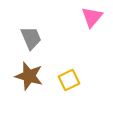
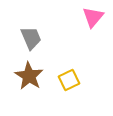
pink triangle: moved 1 px right
brown star: rotated 16 degrees clockwise
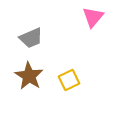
gray trapezoid: rotated 90 degrees clockwise
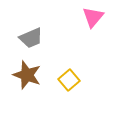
brown star: moved 2 px left, 1 px up; rotated 12 degrees counterclockwise
yellow square: rotated 15 degrees counterclockwise
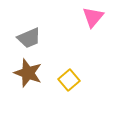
gray trapezoid: moved 2 px left
brown star: moved 1 px right, 2 px up
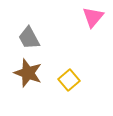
gray trapezoid: rotated 85 degrees clockwise
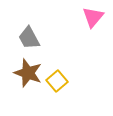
yellow square: moved 12 px left, 1 px down
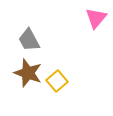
pink triangle: moved 3 px right, 1 px down
gray trapezoid: moved 2 px down
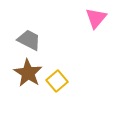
gray trapezoid: rotated 145 degrees clockwise
brown star: rotated 12 degrees clockwise
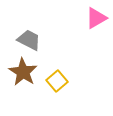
pink triangle: rotated 20 degrees clockwise
brown star: moved 5 px left, 1 px up
